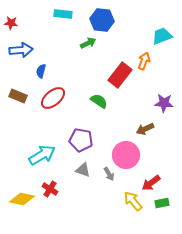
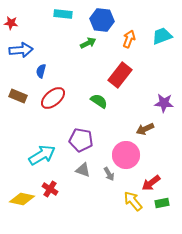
orange arrow: moved 15 px left, 22 px up
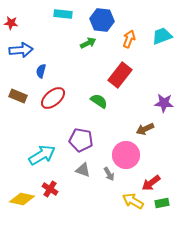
yellow arrow: rotated 20 degrees counterclockwise
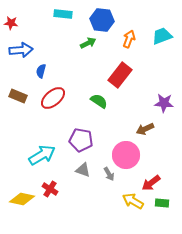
green rectangle: rotated 16 degrees clockwise
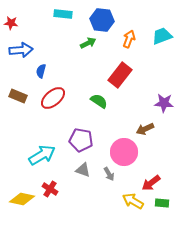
pink circle: moved 2 px left, 3 px up
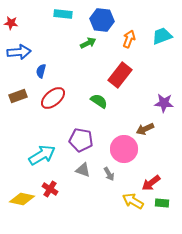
blue arrow: moved 2 px left, 2 px down
brown rectangle: rotated 42 degrees counterclockwise
pink circle: moved 3 px up
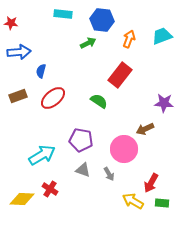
red arrow: rotated 24 degrees counterclockwise
yellow diamond: rotated 10 degrees counterclockwise
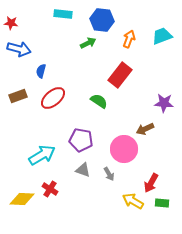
blue arrow: moved 3 px up; rotated 20 degrees clockwise
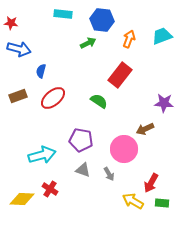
cyan arrow: rotated 16 degrees clockwise
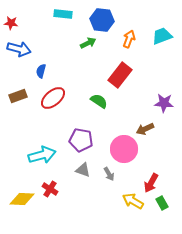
green rectangle: rotated 56 degrees clockwise
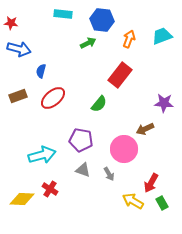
green semicircle: moved 3 px down; rotated 96 degrees clockwise
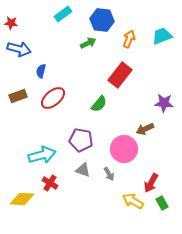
cyan rectangle: rotated 42 degrees counterclockwise
red cross: moved 6 px up
